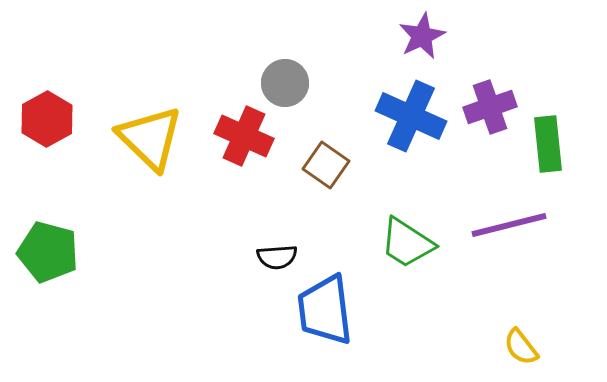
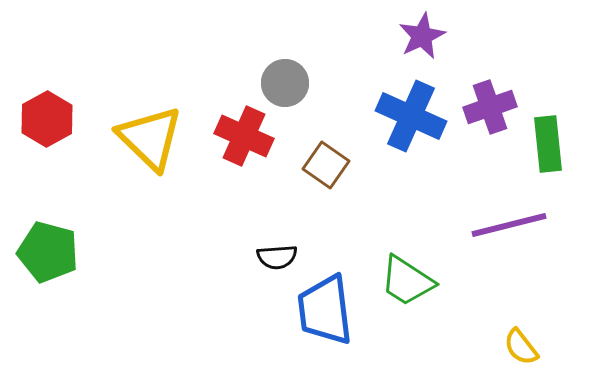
green trapezoid: moved 38 px down
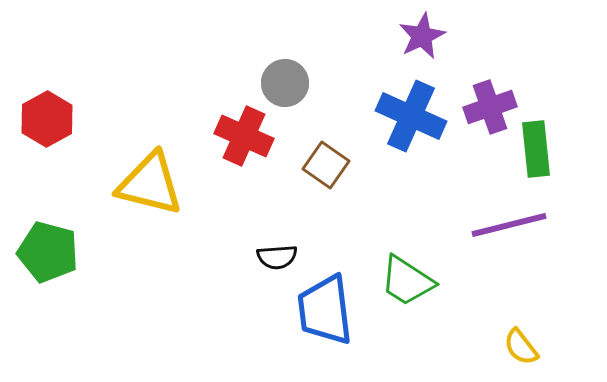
yellow triangle: moved 46 px down; rotated 30 degrees counterclockwise
green rectangle: moved 12 px left, 5 px down
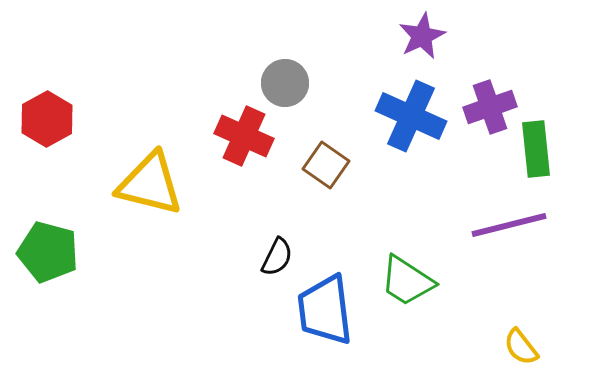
black semicircle: rotated 60 degrees counterclockwise
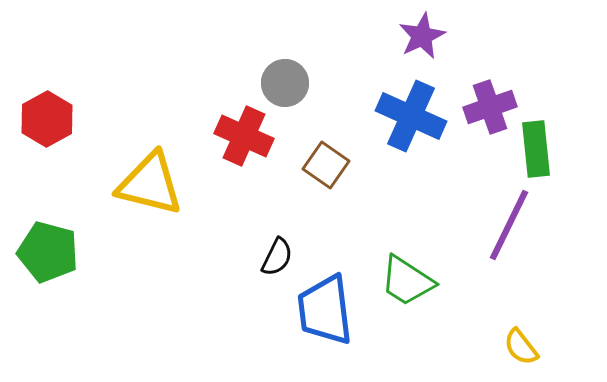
purple line: rotated 50 degrees counterclockwise
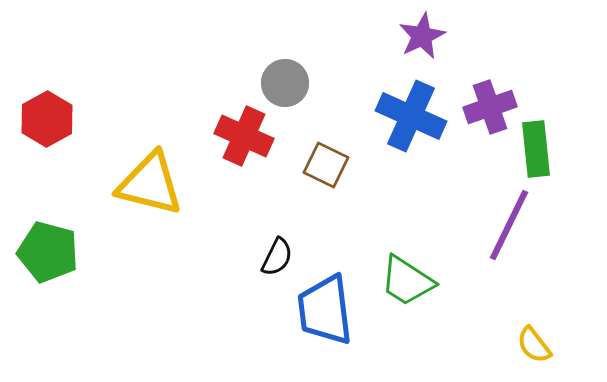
brown square: rotated 9 degrees counterclockwise
yellow semicircle: moved 13 px right, 2 px up
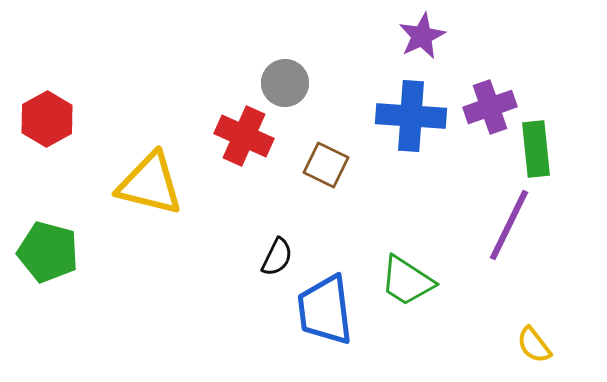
blue cross: rotated 20 degrees counterclockwise
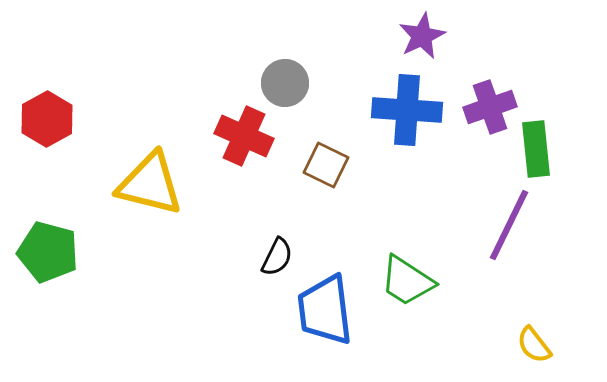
blue cross: moved 4 px left, 6 px up
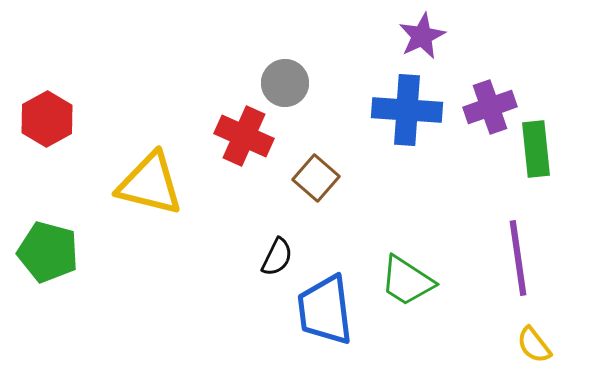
brown square: moved 10 px left, 13 px down; rotated 15 degrees clockwise
purple line: moved 9 px right, 33 px down; rotated 34 degrees counterclockwise
